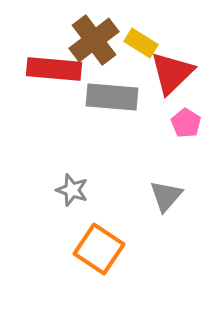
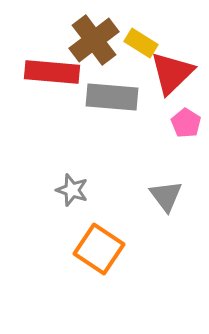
red rectangle: moved 2 px left, 3 px down
gray triangle: rotated 18 degrees counterclockwise
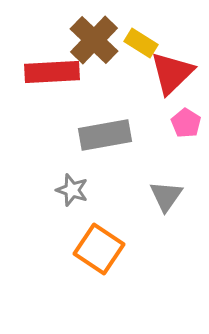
brown cross: rotated 9 degrees counterclockwise
red rectangle: rotated 8 degrees counterclockwise
gray rectangle: moved 7 px left, 38 px down; rotated 15 degrees counterclockwise
gray triangle: rotated 12 degrees clockwise
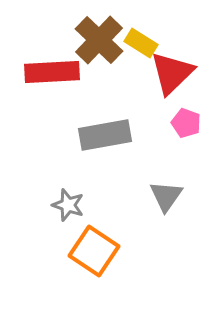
brown cross: moved 5 px right
pink pentagon: rotated 12 degrees counterclockwise
gray star: moved 4 px left, 15 px down
orange square: moved 5 px left, 2 px down
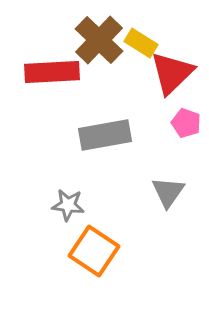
gray triangle: moved 2 px right, 4 px up
gray star: rotated 12 degrees counterclockwise
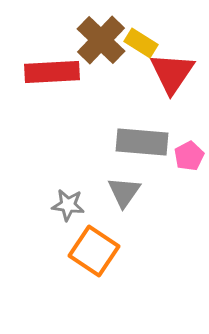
brown cross: moved 2 px right
red triangle: rotated 12 degrees counterclockwise
pink pentagon: moved 3 px right, 33 px down; rotated 24 degrees clockwise
gray rectangle: moved 37 px right, 7 px down; rotated 15 degrees clockwise
gray triangle: moved 44 px left
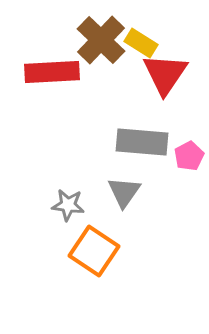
red triangle: moved 7 px left, 1 px down
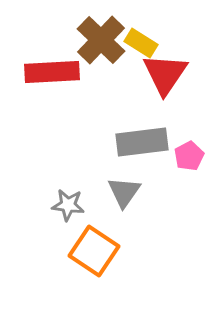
gray rectangle: rotated 12 degrees counterclockwise
